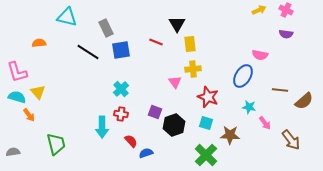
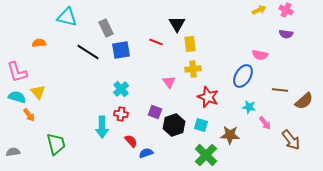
pink triangle: moved 6 px left
cyan square: moved 5 px left, 2 px down
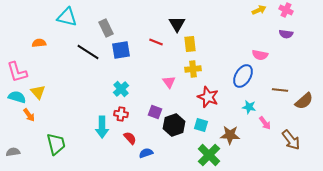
red semicircle: moved 1 px left, 3 px up
green cross: moved 3 px right
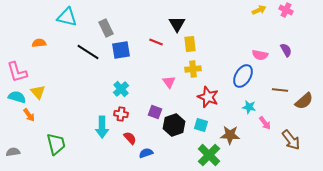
purple semicircle: moved 16 px down; rotated 128 degrees counterclockwise
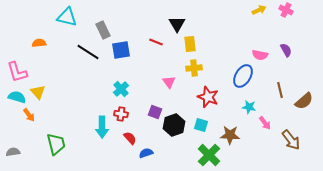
gray rectangle: moved 3 px left, 2 px down
yellow cross: moved 1 px right, 1 px up
brown line: rotated 70 degrees clockwise
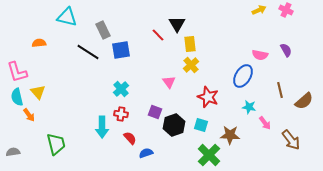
red line: moved 2 px right, 7 px up; rotated 24 degrees clockwise
yellow cross: moved 3 px left, 3 px up; rotated 35 degrees counterclockwise
cyan semicircle: rotated 120 degrees counterclockwise
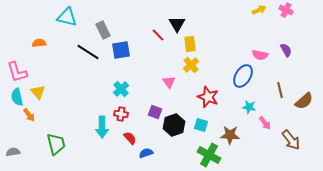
green cross: rotated 15 degrees counterclockwise
